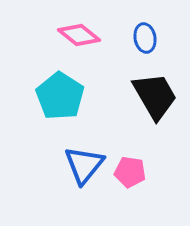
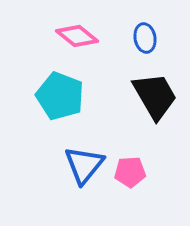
pink diamond: moved 2 px left, 1 px down
cyan pentagon: rotated 12 degrees counterclockwise
pink pentagon: rotated 12 degrees counterclockwise
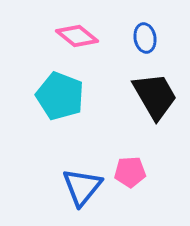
blue triangle: moved 2 px left, 22 px down
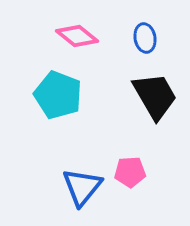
cyan pentagon: moved 2 px left, 1 px up
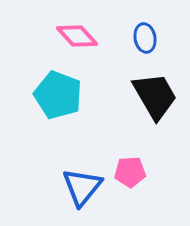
pink diamond: rotated 9 degrees clockwise
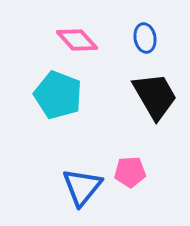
pink diamond: moved 4 px down
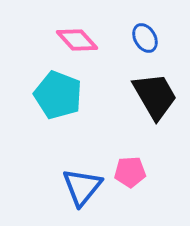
blue ellipse: rotated 20 degrees counterclockwise
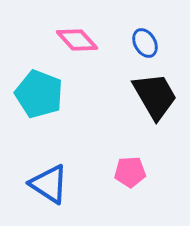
blue ellipse: moved 5 px down
cyan pentagon: moved 19 px left, 1 px up
blue triangle: moved 33 px left, 3 px up; rotated 36 degrees counterclockwise
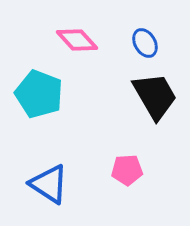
pink pentagon: moved 3 px left, 2 px up
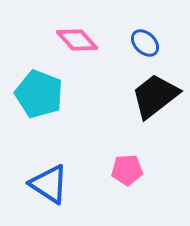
blue ellipse: rotated 16 degrees counterclockwise
black trapezoid: rotated 98 degrees counterclockwise
